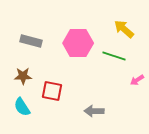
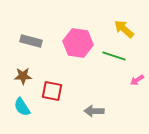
pink hexagon: rotated 8 degrees clockwise
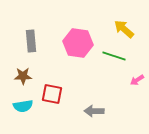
gray rectangle: rotated 70 degrees clockwise
red square: moved 3 px down
cyan semicircle: moved 1 px right, 1 px up; rotated 66 degrees counterclockwise
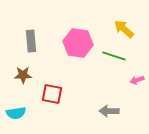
brown star: moved 1 px up
pink arrow: rotated 16 degrees clockwise
cyan semicircle: moved 7 px left, 7 px down
gray arrow: moved 15 px right
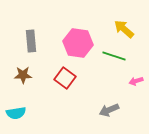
pink arrow: moved 1 px left, 1 px down
red square: moved 13 px right, 16 px up; rotated 25 degrees clockwise
gray arrow: moved 1 px up; rotated 24 degrees counterclockwise
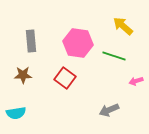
yellow arrow: moved 1 px left, 3 px up
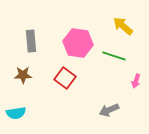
pink arrow: rotated 56 degrees counterclockwise
